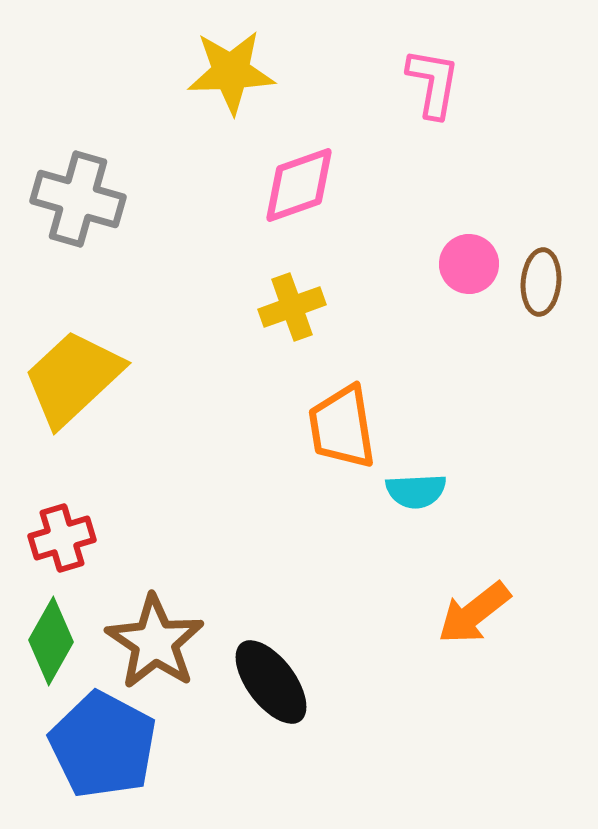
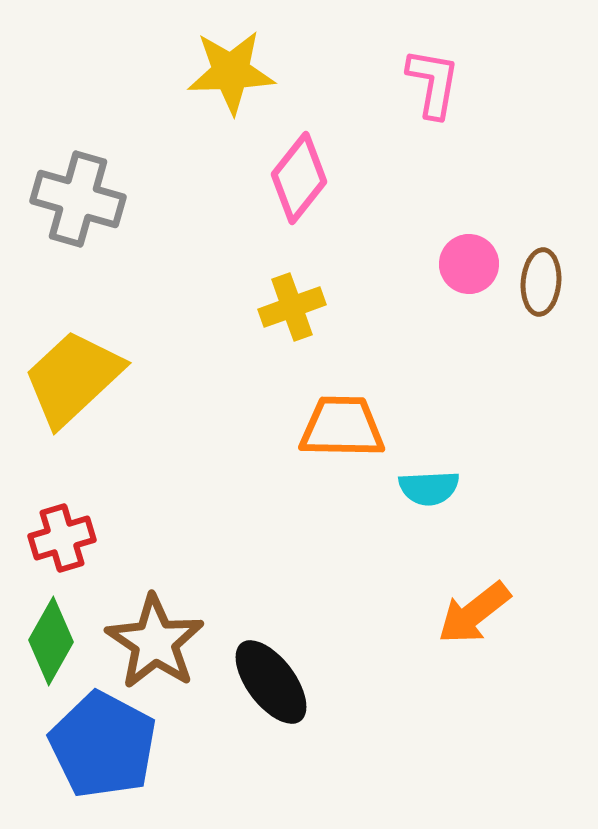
pink diamond: moved 7 px up; rotated 32 degrees counterclockwise
orange trapezoid: rotated 100 degrees clockwise
cyan semicircle: moved 13 px right, 3 px up
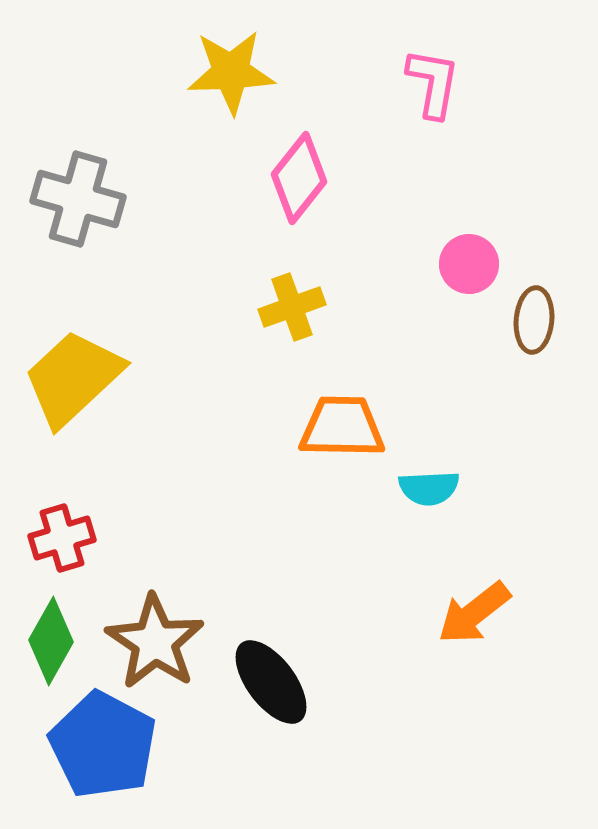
brown ellipse: moved 7 px left, 38 px down
